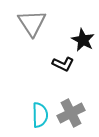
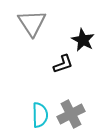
black L-shape: rotated 45 degrees counterclockwise
gray cross: moved 1 px down
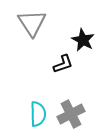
cyan semicircle: moved 2 px left, 1 px up
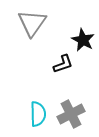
gray triangle: rotated 8 degrees clockwise
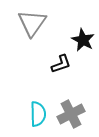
black L-shape: moved 2 px left
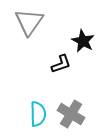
gray triangle: moved 3 px left, 1 px up
black star: moved 1 px down
gray cross: rotated 32 degrees counterclockwise
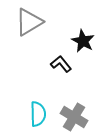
gray triangle: rotated 24 degrees clockwise
black L-shape: rotated 110 degrees counterclockwise
gray cross: moved 3 px right, 3 px down
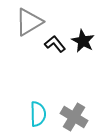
black L-shape: moved 6 px left, 20 px up
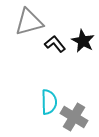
gray triangle: rotated 16 degrees clockwise
cyan semicircle: moved 11 px right, 12 px up
